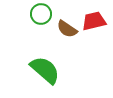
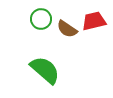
green circle: moved 5 px down
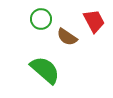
red trapezoid: rotated 75 degrees clockwise
brown semicircle: moved 8 px down
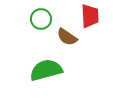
red trapezoid: moved 4 px left, 5 px up; rotated 25 degrees clockwise
green semicircle: moved 1 px right; rotated 56 degrees counterclockwise
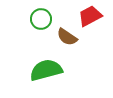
red trapezoid: rotated 115 degrees counterclockwise
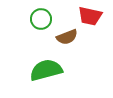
red trapezoid: rotated 140 degrees counterclockwise
brown semicircle: rotated 55 degrees counterclockwise
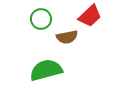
red trapezoid: rotated 55 degrees counterclockwise
brown semicircle: rotated 10 degrees clockwise
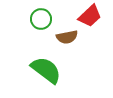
green semicircle: rotated 52 degrees clockwise
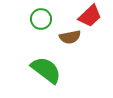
brown semicircle: moved 3 px right
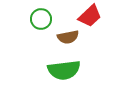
brown semicircle: moved 2 px left
green semicircle: moved 18 px right; rotated 136 degrees clockwise
